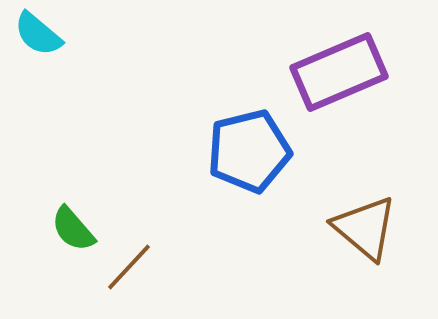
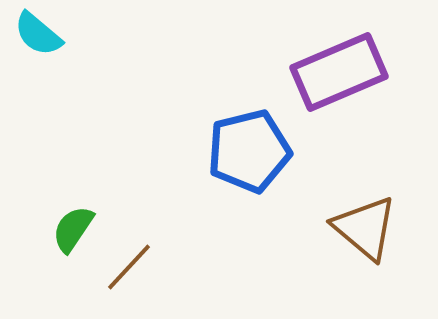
green semicircle: rotated 75 degrees clockwise
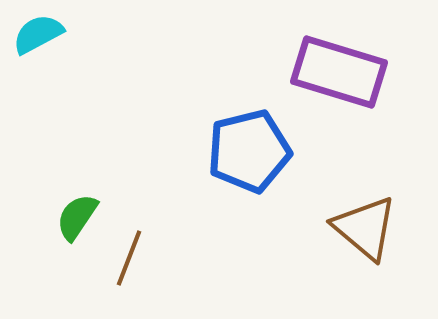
cyan semicircle: rotated 112 degrees clockwise
purple rectangle: rotated 40 degrees clockwise
green semicircle: moved 4 px right, 12 px up
brown line: moved 9 px up; rotated 22 degrees counterclockwise
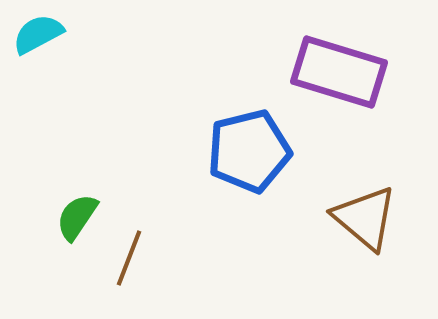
brown triangle: moved 10 px up
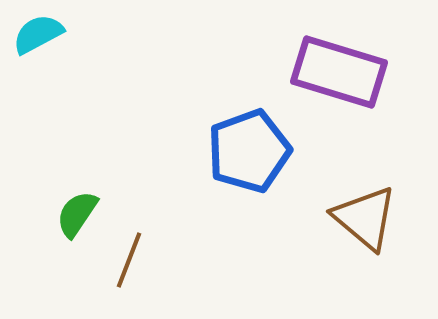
blue pentagon: rotated 6 degrees counterclockwise
green semicircle: moved 3 px up
brown line: moved 2 px down
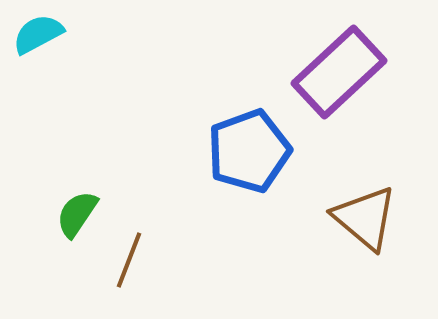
purple rectangle: rotated 60 degrees counterclockwise
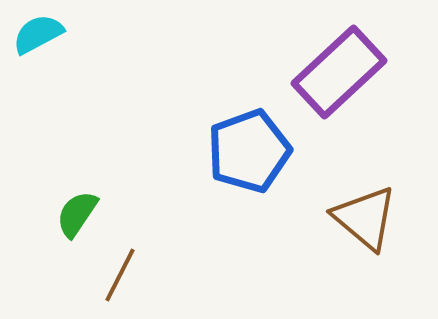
brown line: moved 9 px left, 15 px down; rotated 6 degrees clockwise
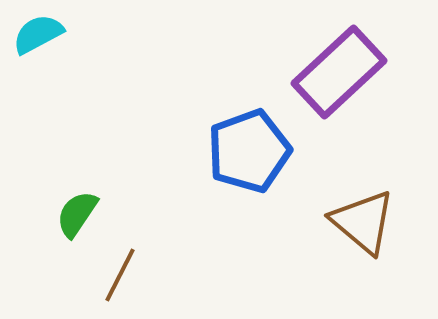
brown triangle: moved 2 px left, 4 px down
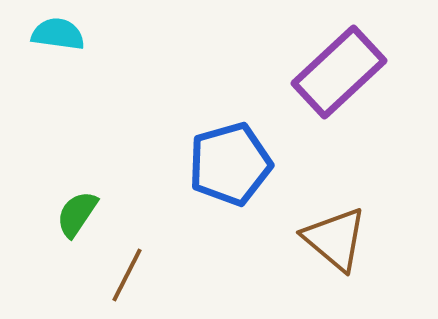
cyan semicircle: moved 20 px right; rotated 36 degrees clockwise
blue pentagon: moved 19 px left, 13 px down; rotated 4 degrees clockwise
brown triangle: moved 28 px left, 17 px down
brown line: moved 7 px right
